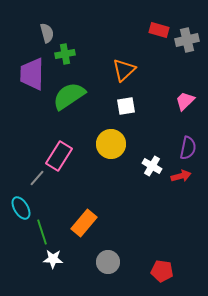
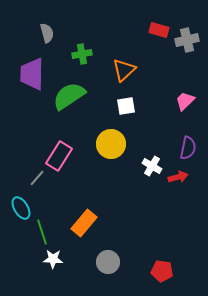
green cross: moved 17 px right
red arrow: moved 3 px left, 1 px down
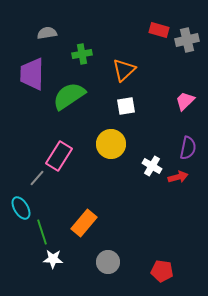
gray semicircle: rotated 84 degrees counterclockwise
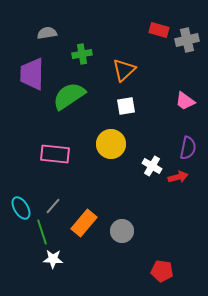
pink trapezoid: rotated 100 degrees counterclockwise
pink rectangle: moved 4 px left, 2 px up; rotated 64 degrees clockwise
gray line: moved 16 px right, 28 px down
gray circle: moved 14 px right, 31 px up
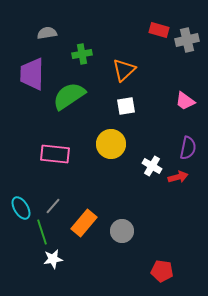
white star: rotated 12 degrees counterclockwise
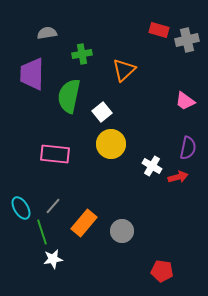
green semicircle: rotated 44 degrees counterclockwise
white square: moved 24 px left, 6 px down; rotated 30 degrees counterclockwise
